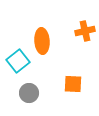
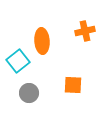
orange square: moved 1 px down
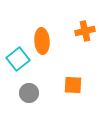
cyan square: moved 2 px up
